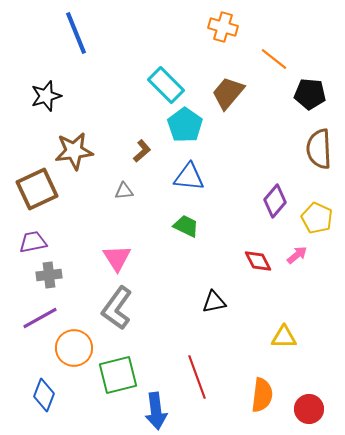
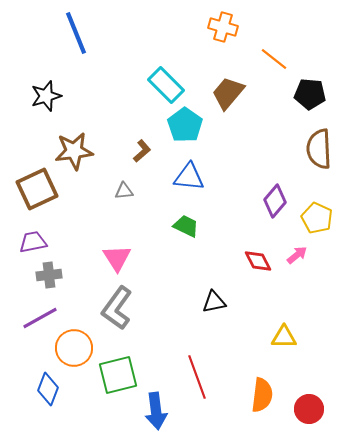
blue diamond: moved 4 px right, 6 px up
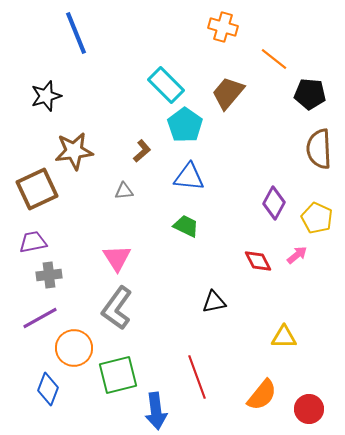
purple diamond: moved 1 px left, 2 px down; rotated 12 degrees counterclockwise
orange semicircle: rotated 32 degrees clockwise
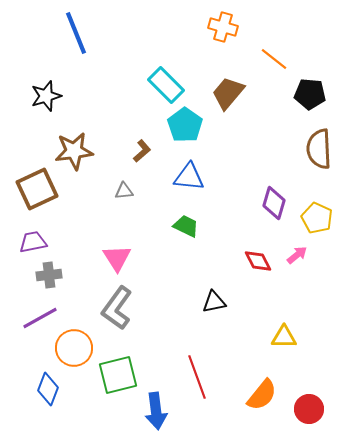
purple diamond: rotated 12 degrees counterclockwise
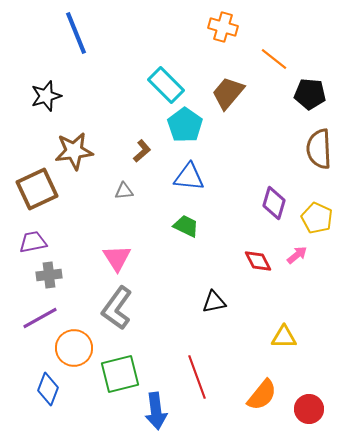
green square: moved 2 px right, 1 px up
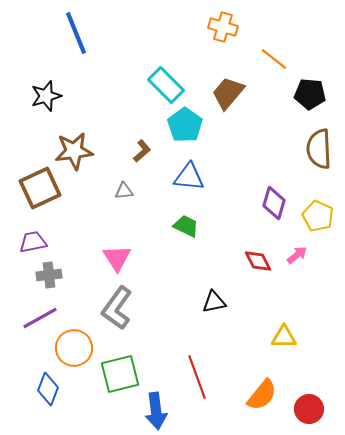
brown square: moved 3 px right, 1 px up
yellow pentagon: moved 1 px right, 2 px up
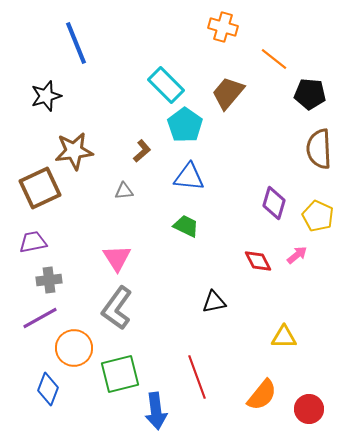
blue line: moved 10 px down
gray cross: moved 5 px down
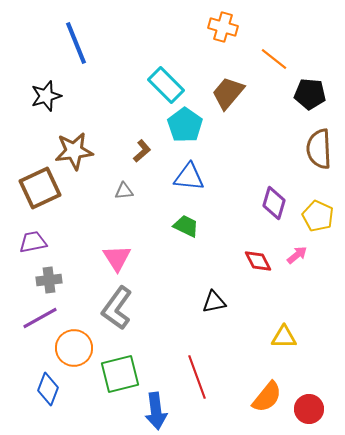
orange semicircle: moved 5 px right, 2 px down
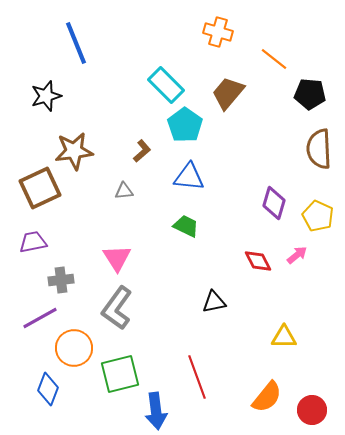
orange cross: moved 5 px left, 5 px down
gray cross: moved 12 px right
red circle: moved 3 px right, 1 px down
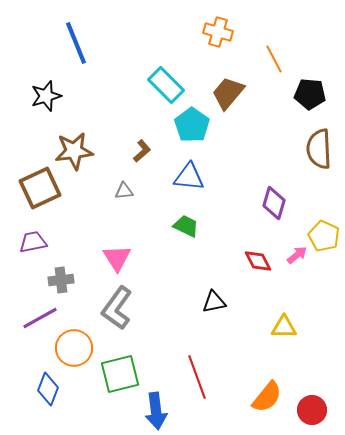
orange line: rotated 24 degrees clockwise
cyan pentagon: moved 7 px right
yellow pentagon: moved 6 px right, 20 px down
yellow triangle: moved 10 px up
